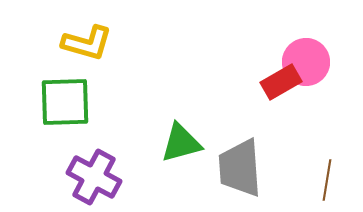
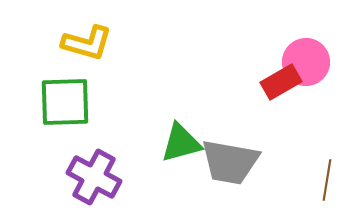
gray trapezoid: moved 10 px left, 6 px up; rotated 76 degrees counterclockwise
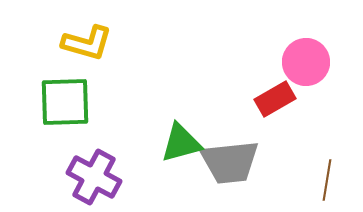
red rectangle: moved 6 px left, 17 px down
gray trapezoid: rotated 16 degrees counterclockwise
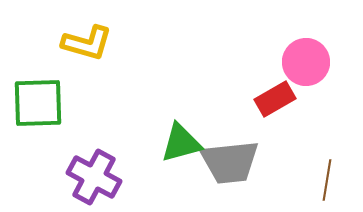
green square: moved 27 px left, 1 px down
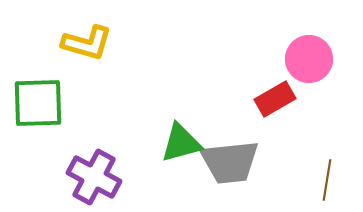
pink circle: moved 3 px right, 3 px up
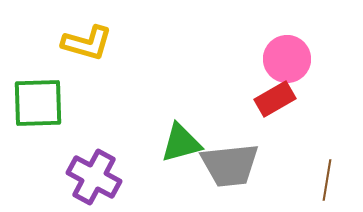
pink circle: moved 22 px left
gray trapezoid: moved 3 px down
